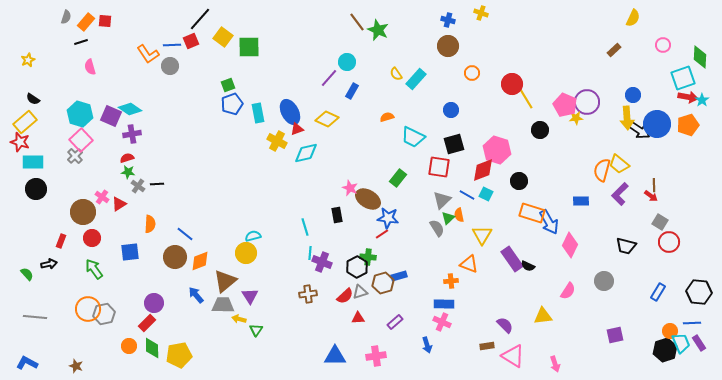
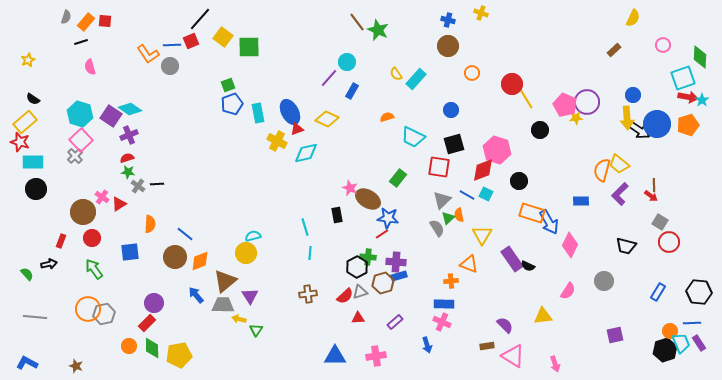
purple square at (111, 116): rotated 10 degrees clockwise
purple cross at (132, 134): moved 3 px left, 1 px down; rotated 12 degrees counterclockwise
purple cross at (322, 262): moved 74 px right; rotated 18 degrees counterclockwise
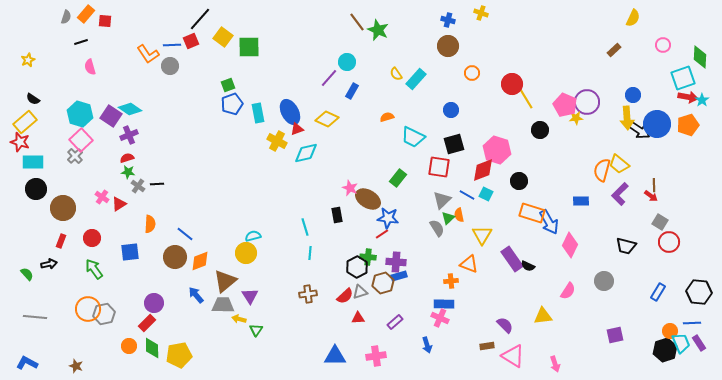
orange rectangle at (86, 22): moved 8 px up
brown circle at (83, 212): moved 20 px left, 4 px up
pink cross at (442, 322): moved 2 px left, 4 px up
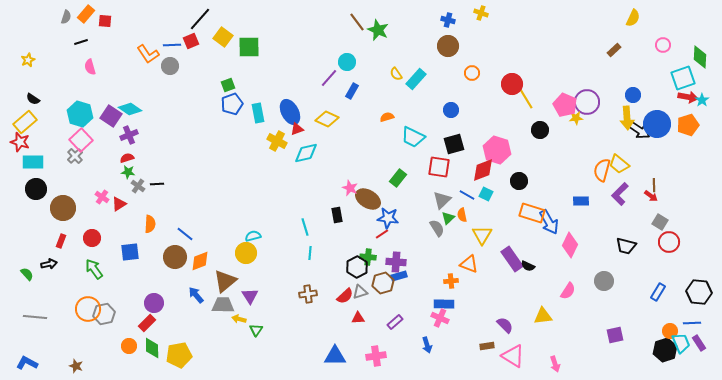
orange semicircle at (459, 215): moved 3 px right
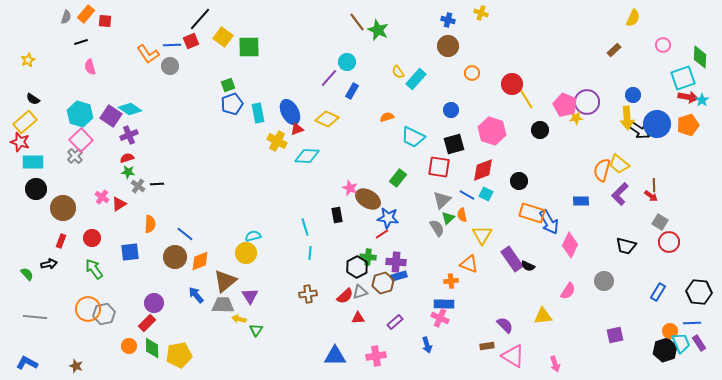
yellow semicircle at (396, 74): moved 2 px right, 2 px up
pink hexagon at (497, 150): moved 5 px left, 19 px up
cyan diamond at (306, 153): moved 1 px right, 3 px down; rotated 15 degrees clockwise
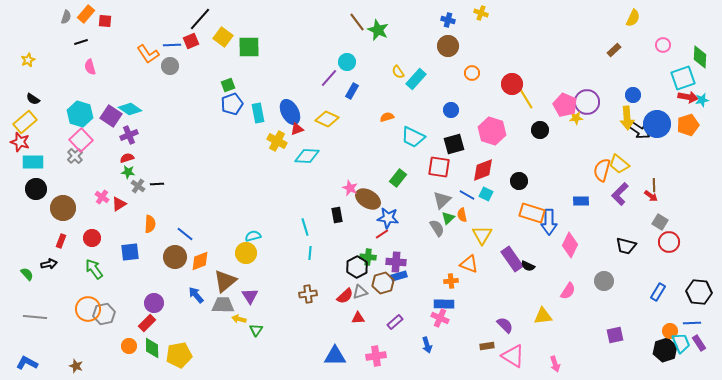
cyan star at (702, 100): rotated 24 degrees clockwise
blue arrow at (549, 222): rotated 30 degrees clockwise
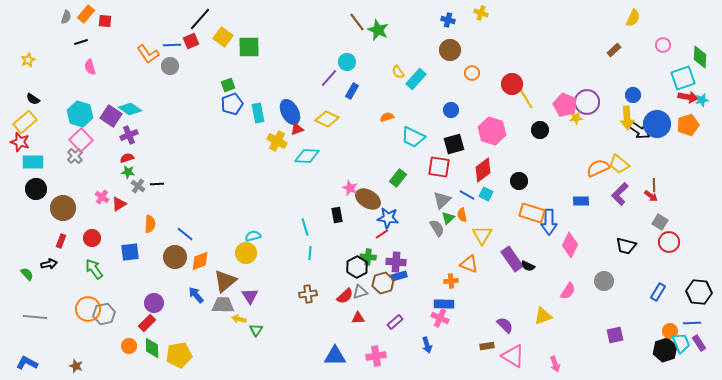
brown circle at (448, 46): moved 2 px right, 4 px down
red diamond at (483, 170): rotated 15 degrees counterclockwise
orange semicircle at (602, 170): moved 4 px left, 2 px up; rotated 50 degrees clockwise
yellow triangle at (543, 316): rotated 12 degrees counterclockwise
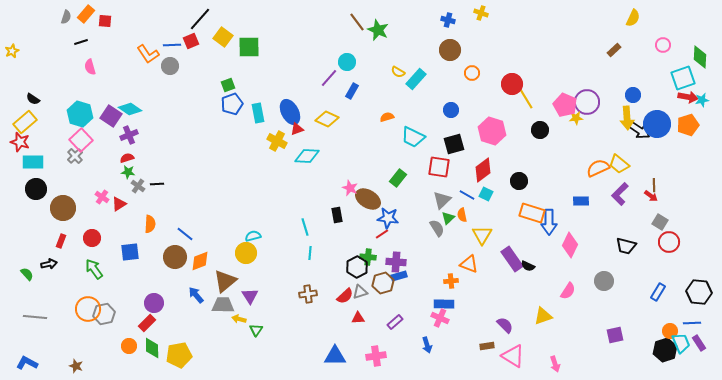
yellow star at (28, 60): moved 16 px left, 9 px up
yellow semicircle at (398, 72): rotated 24 degrees counterclockwise
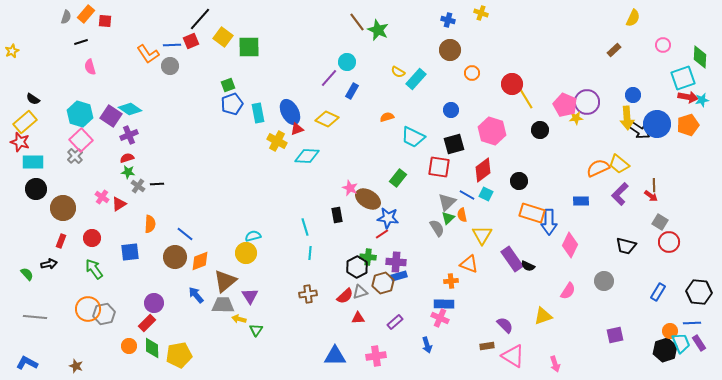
gray triangle at (442, 200): moved 5 px right, 2 px down
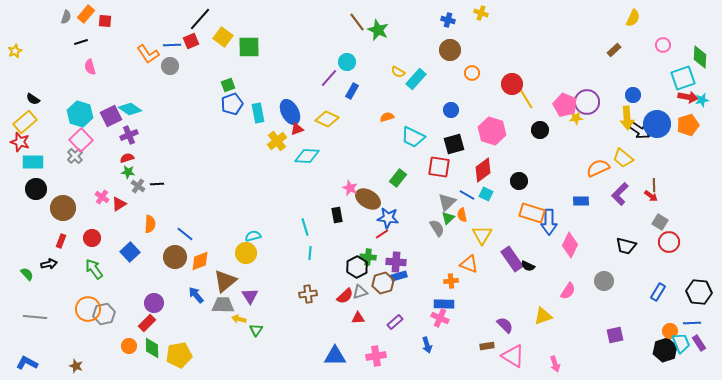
yellow star at (12, 51): moved 3 px right
purple square at (111, 116): rotated 30 degrees clockwise
yellow cross at (277, 141): rotated 24 degrees clockwise
yellow trapezoid at (619, 164): moved 4 px right, 6 px up
blue square at (130, 252): rotated 36 degrees counterclockwise
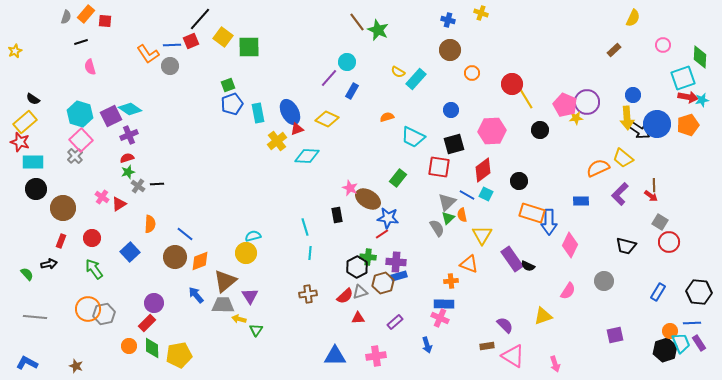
pink hexagon at (492, 131): rotated 20 degrees counterclockwise
green star at (128, 172): rotated 24 degrees counterclockwise
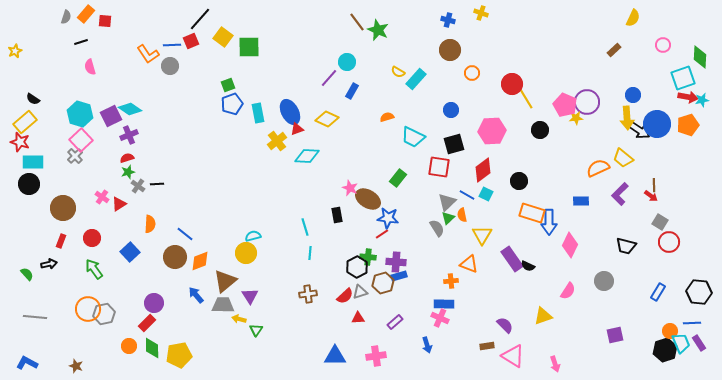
black circle at (36, 189): moved 7 px left, 5 px up
